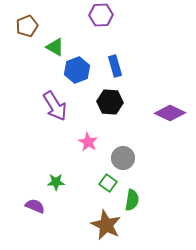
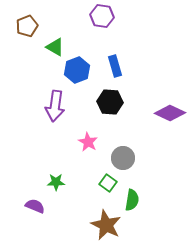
purple hexagon: moved 1 px right, 1 px down; rotated 10 degrees clockwise
purple arrow: rotated 40 degrees clockwise
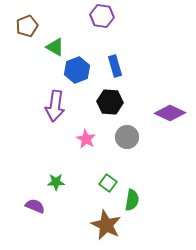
pink star: moved 2 px left, 3 px up
gray circle: moved 4 px right, 21 px up
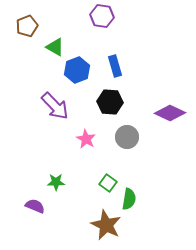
purple arrow: rotated 52 degrees counterclockwise
green semicircle: moved 3 px left, 1 px up
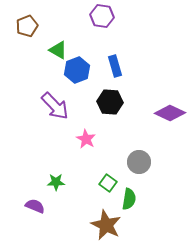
green triangle: moved 3 px right, 3 px down
gray circle: moved 12 px right, 25 px down
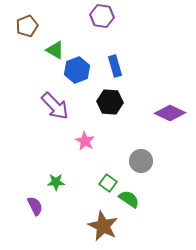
green triangle: moved 3 px left
pink star: moved 1 px left, 2 px down
gray circle: moved 2 px right, 1 px up
green semicircle: rotated 65 degrees counterclockwise
purple semicircle: rotated 42 degrees clockwise
brown star: moved 3 px left, 1 px down
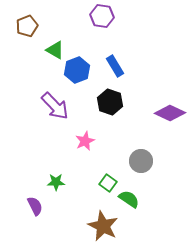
blue rectangle: rotated 15 degrees counterclockwise
black hexagon: rotated 15 degrees clockwise
pink star: rotated 18 degrees clockwise
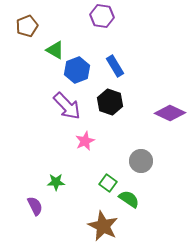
purple arrow: moved 12 px right
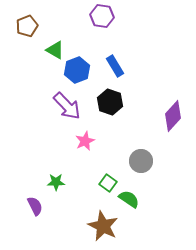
purple diamond: moved 3 px right, 3 px down; rotated 72 degrees counterclockwise
